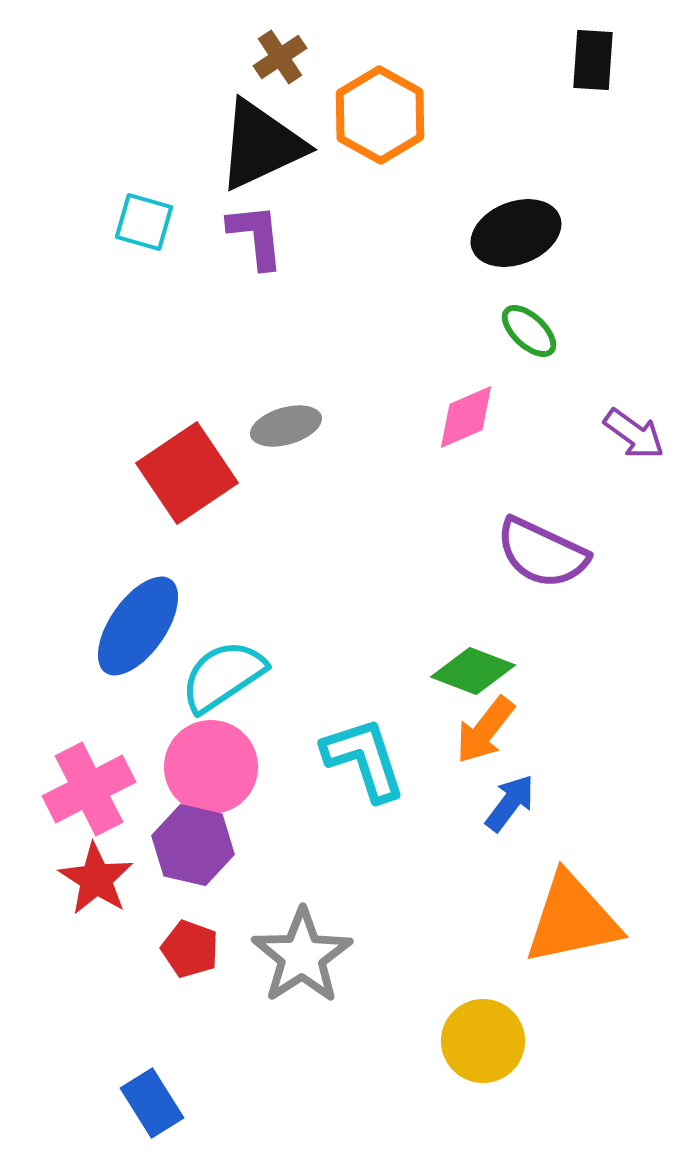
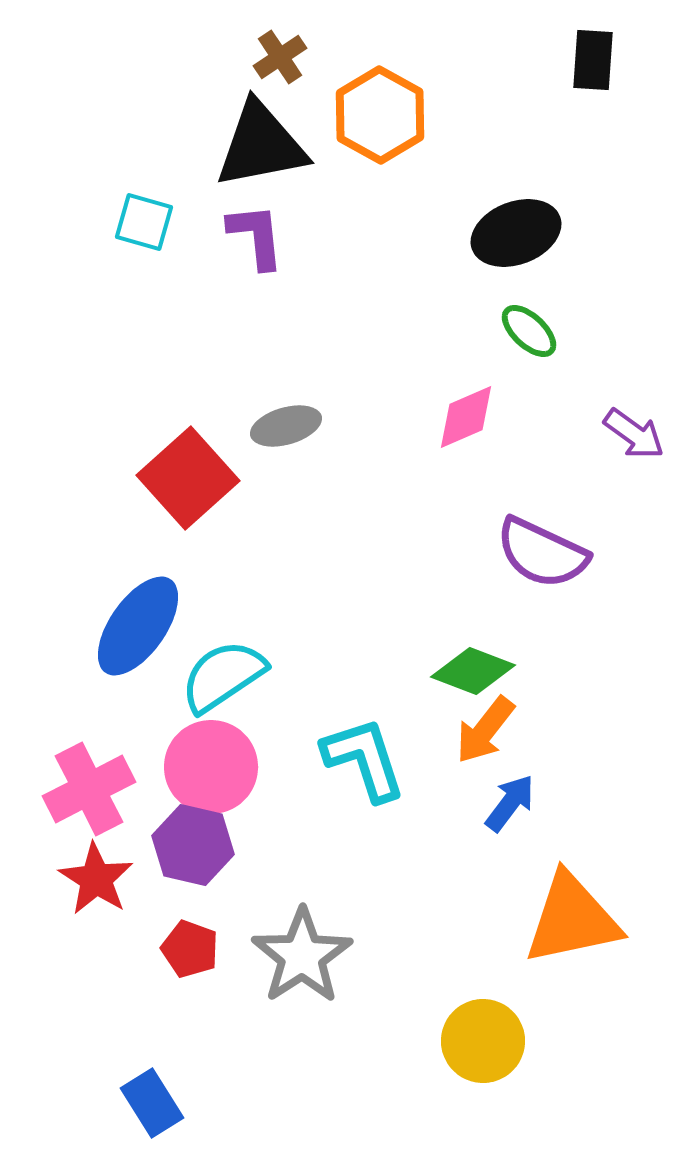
black triangle: rotated 14 degrees clockwise
red square: moved 1 px right, 5 px down; rotated 8 degrees counterclockwise
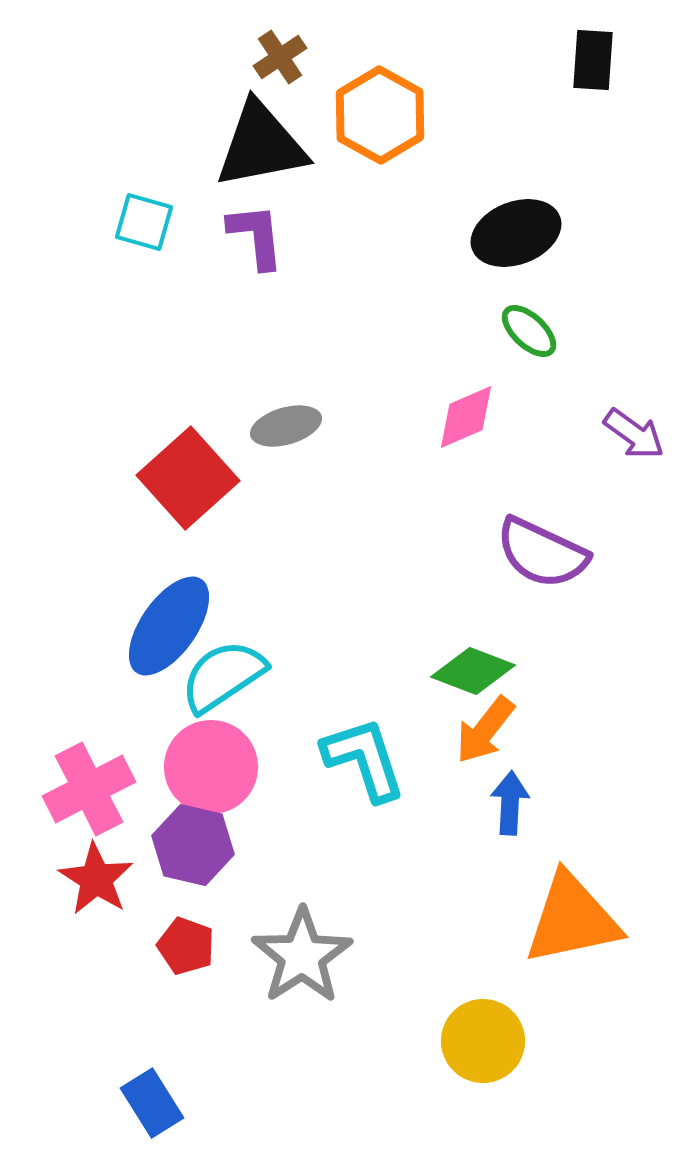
blue ellipse: moved 31 px right
blue arrow: rotated 34 degrees counterclockwise
red pentagon: moved 4 px left, 3 px up
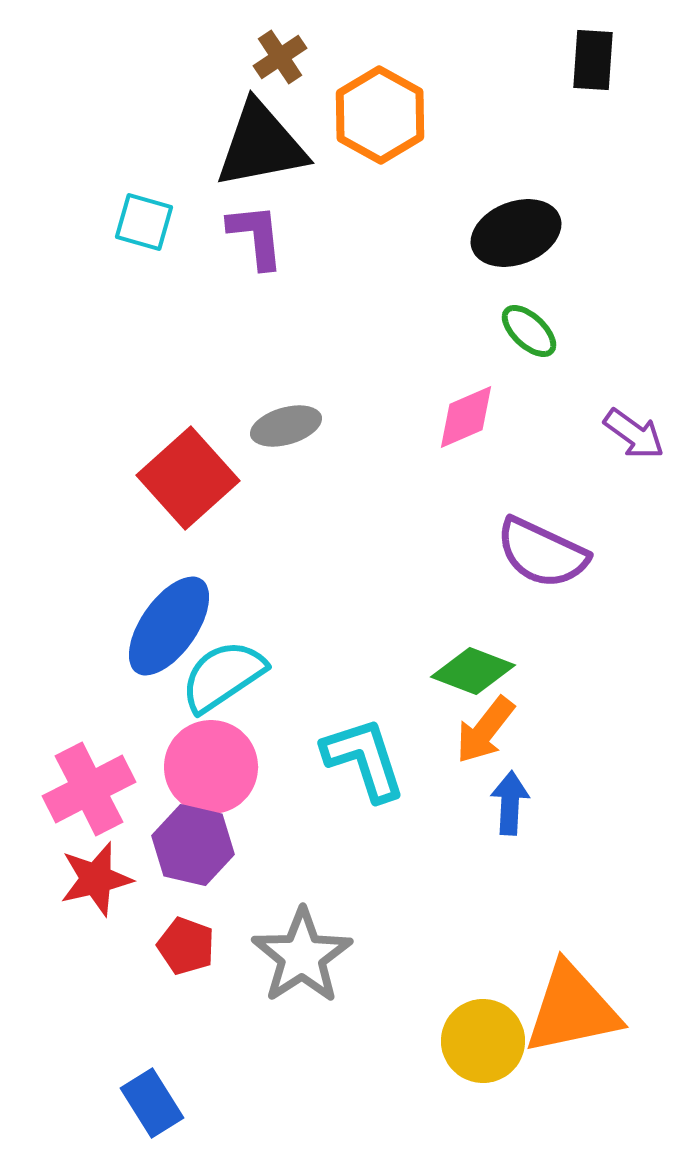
red star: rotated 26 degrees clockwise
orange triangle: moved 90 px down
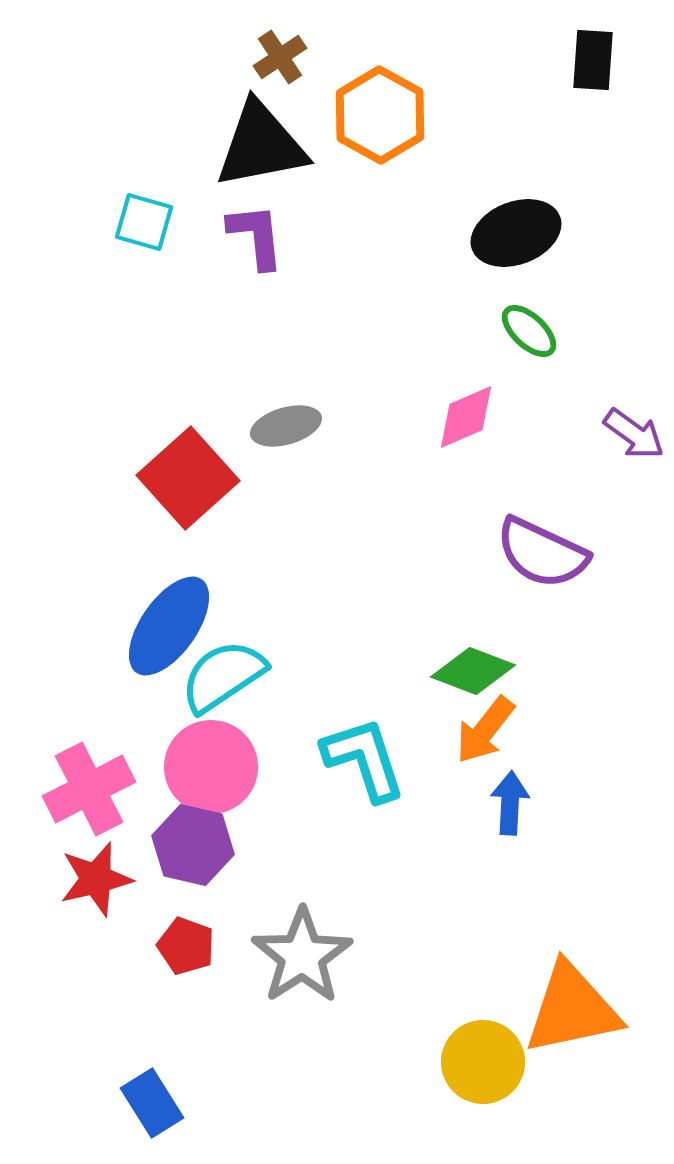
yellow circle: moved 21 px down
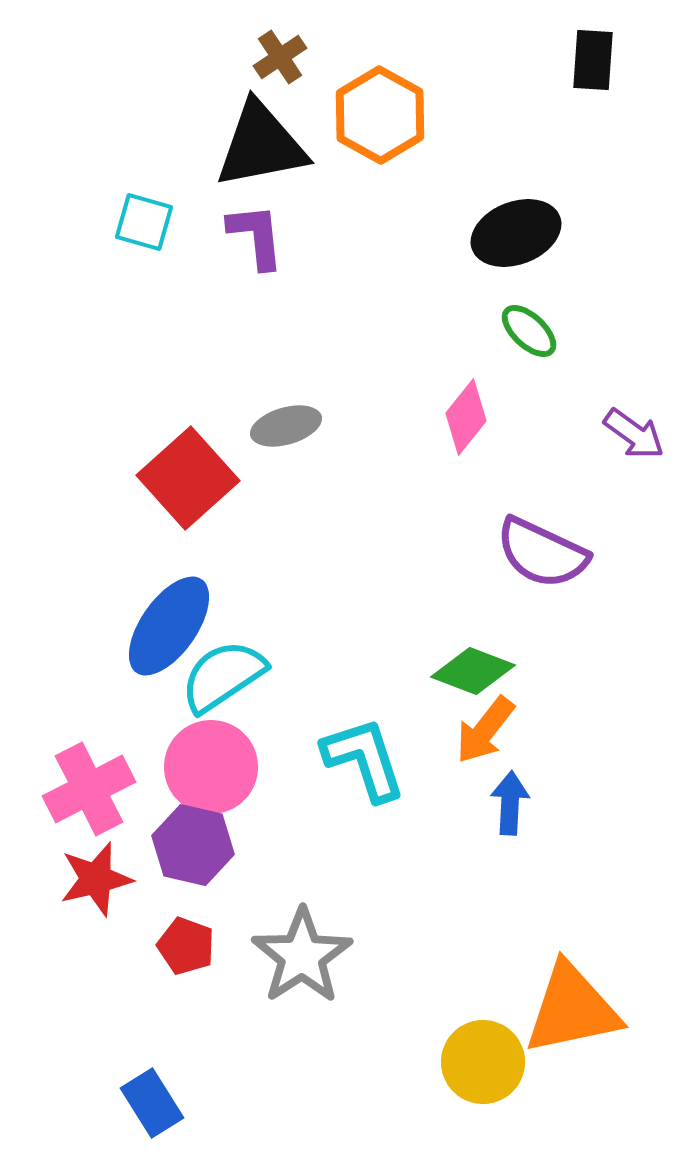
pink diamond: rotated 28 degrees counterclockwise
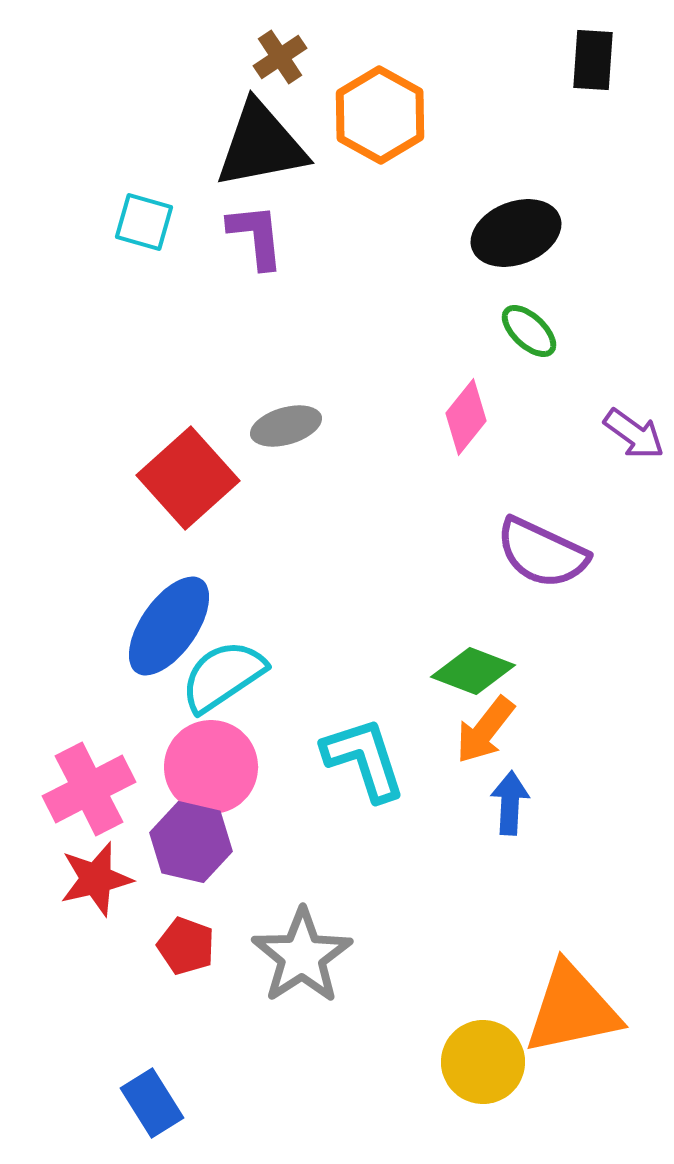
purple hexagon: moved 2 px left, 3 px up
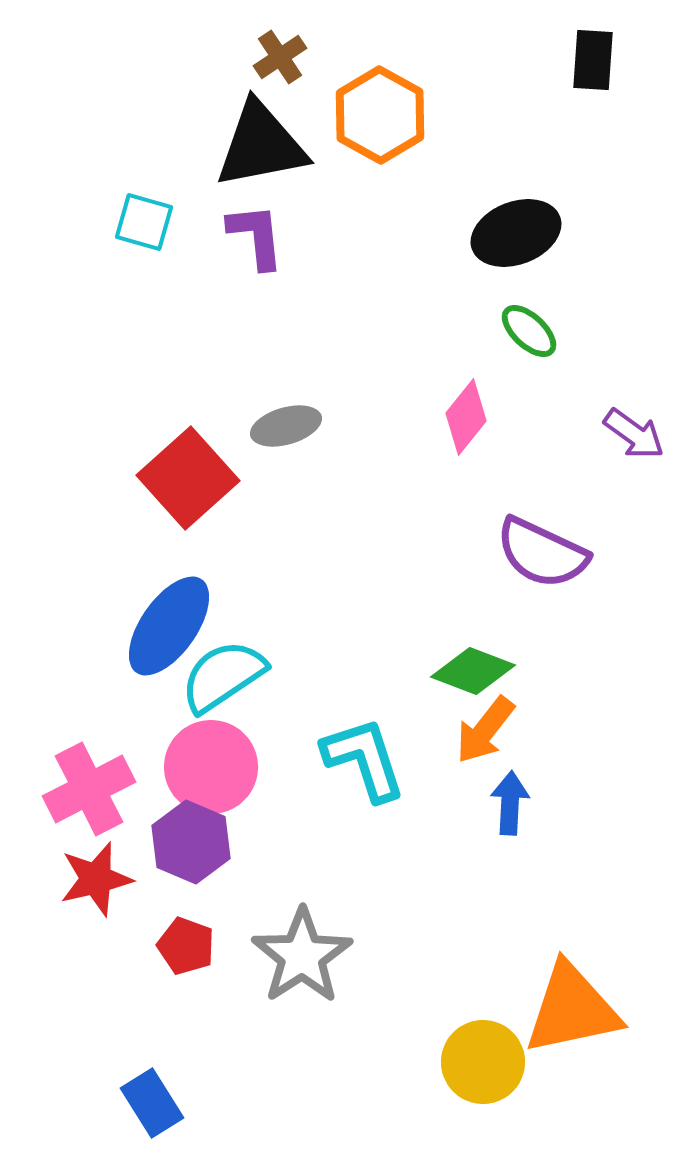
purple hexagon: rotated 10 degrees clockwise
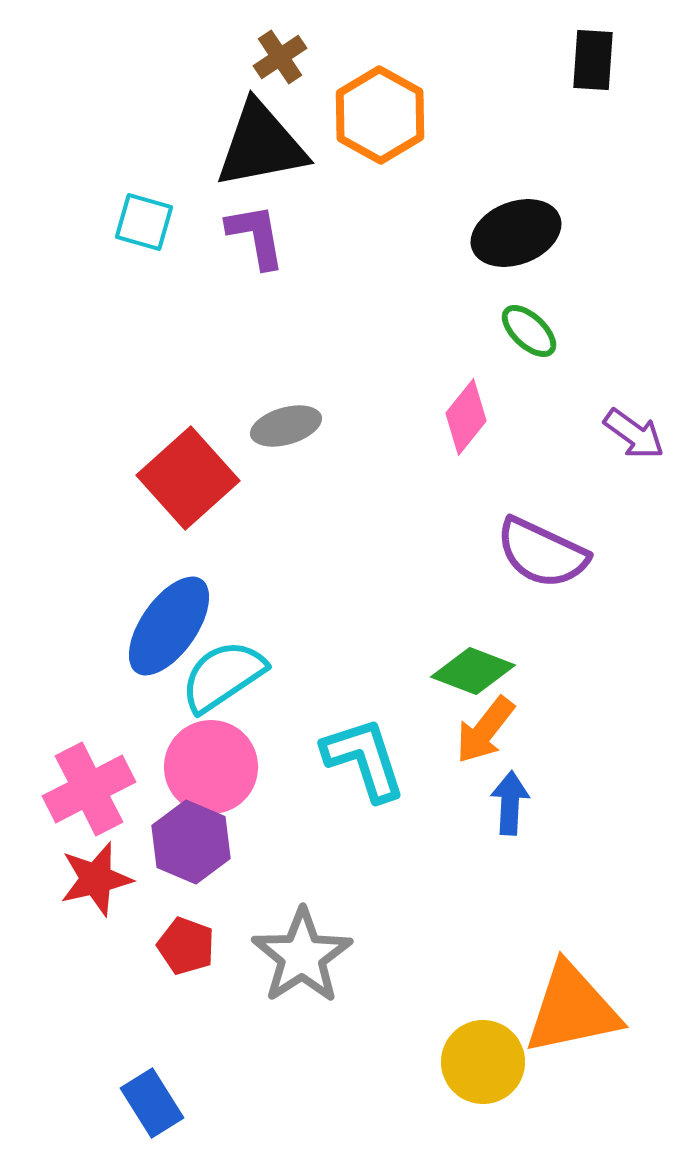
purple L-shape: rotated 4 degrees counterclockwise
